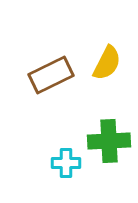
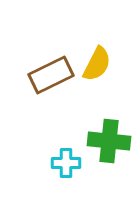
yellow semicircle: moved 10 px left, 1 px down
green cross: rotated 9 degrees clockwise
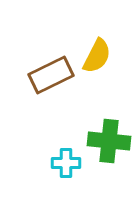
yellow semicircle: moved 8 px up
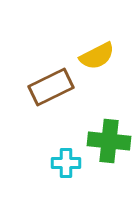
yellow semicircle: rotated 36 degrees clockwise
brown rectangle: moved 12 px down
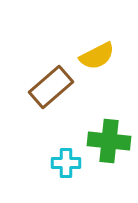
brown rectangle: rotated 15 degrees counterclockwise
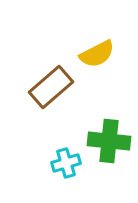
yellow semicircle: moved 2 px up
cyan cross: rotated 16 degrees counterclockwise
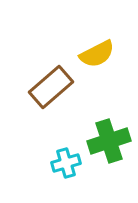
green cross: rotated 24 degrees counterclockwise
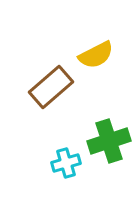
yellow semicircle: moved 1 px left, 1 px down
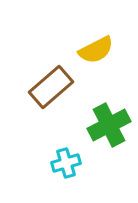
yellow semicircle: moved 5 px up
green cross: moved 16 px up; rotated 9 degrees counterclockwise
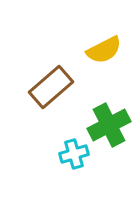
yellow semicircle: moved 8 px right
cyan cross: moved 8 px right, 9 px up
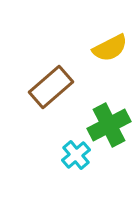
yellow semicircle: moved 6 px right, 2 px up
cyan cross: moved 2 px right, 1 px down; rotated 24 degrees counterclockwise
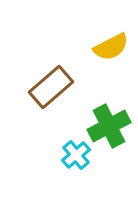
yellow semicircle: moved 1 px right, 1 px up
green cross: moved 1 px down
